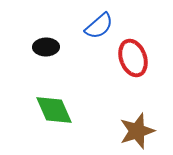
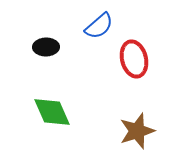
red ellipse: moved 1 px right, 1 px down; rotated 6 degrees clockwise
green diamond: moved 2 px left, 2 px down
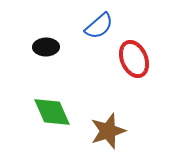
red ellipse: rotated 9 degrees counterclockwise
brown star: moved 29 px left
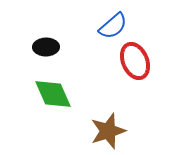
blue semicircle: moved 14 px right
red ellipse: moved 1 px right, 2 px down
green diamond: moved 1 px right, 18 px up
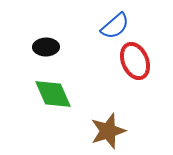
blue semicircle: moved 2 px right
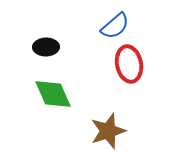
red ellipse: moved 6 px left, 3 px down; rotated 12 degrees clockwise
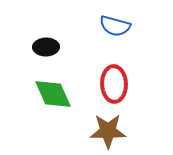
blue semicircle: rotated 56 degrees clockwise
red ellipse: moved 15 px left, 20 px down; rotated 9 degrees clockwise
brown star: rotated 18 degrees clockwise
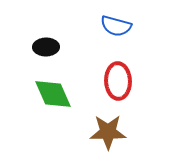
blue semicircle: moved 1 px right
red ellipse: moved 4 px right, 3 px up
brown star: moved 1 px down
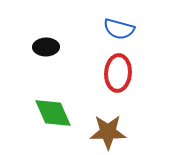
blue semicircle: moved 3 px right, 3 px down
red ellipse: moved 8 px up; rotated 6 degrees clockwise
green diamond: moved 19 px down
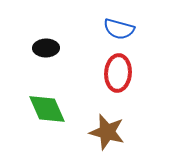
black ellipse: moved 1 px down
green diamond: moved 6 px left, 4 px up
brown star: moved 1 px left; rotated 15 degrees clockwise
